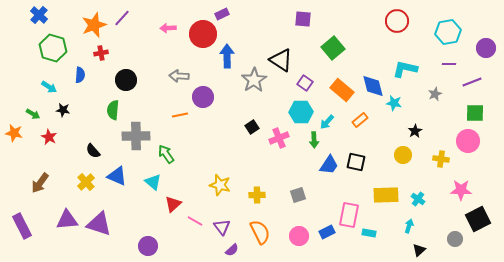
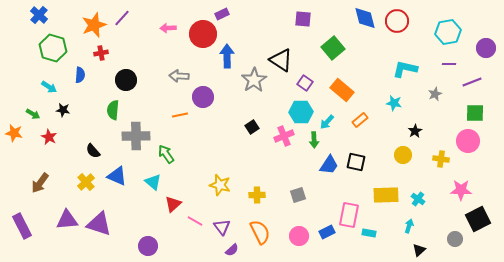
blue diamond at (373, 86): moved 8 px left, 68 px up
pink cross at (279, 138): moved 5 px right, 2 px up
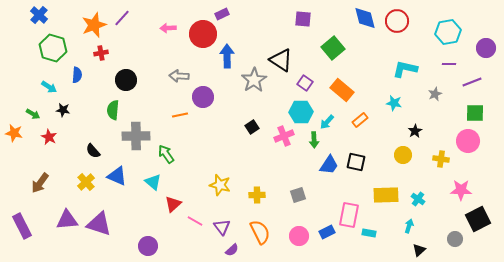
blue semicircle at (80, 75): moved 3 px left
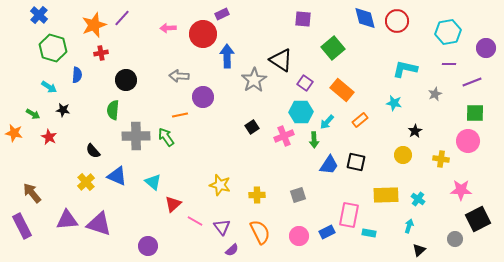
green arrow at (166, 154): moved 17 px up
brown arrow at (40, 183): moved 8 px left, 10 px down; rotated 105 degrees clockwise
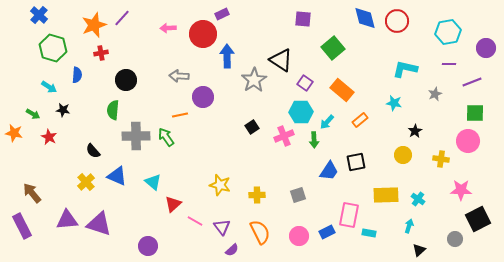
black square at (356, 162): rotated 24 degrees counterclockwise
blue trapezoid at (329, 165): moved 6 px down
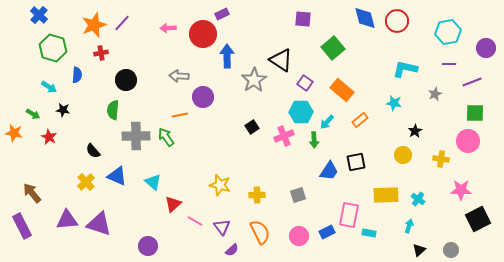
purple line at (122, 18): moved 5 px down
gray circle at (455, 239): moved 4 px left, 11 px down
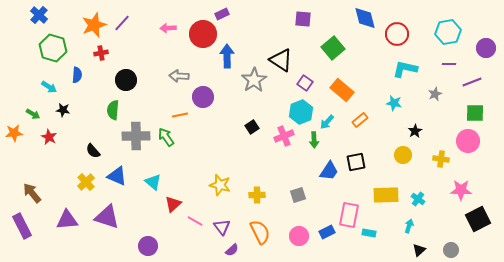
red circle at (397, 21): moved 13 px down
cyan hexagon at (301, 112): rotated 20 degrees counterclockwise
orange star at (14, 133): rotated 18 degrees counterclockwise
purple triangle at (99, 224): moved 8 px right, 7 px up
